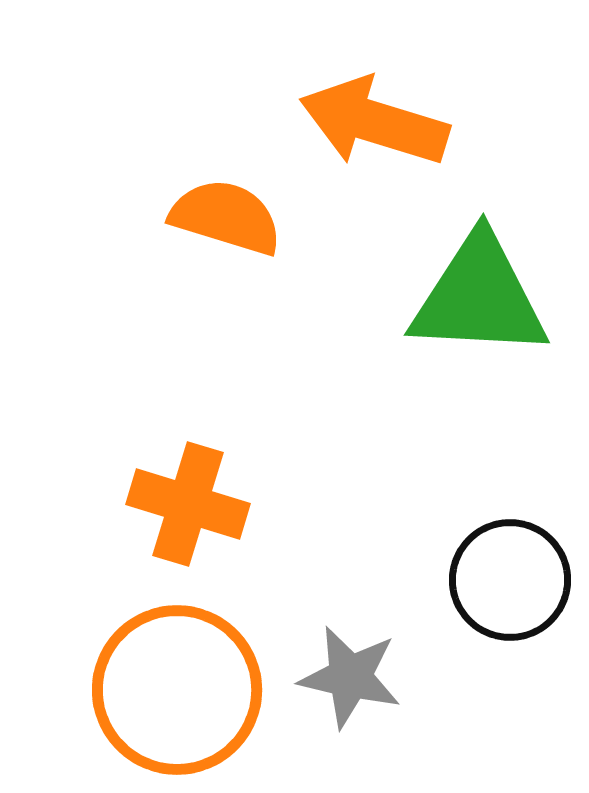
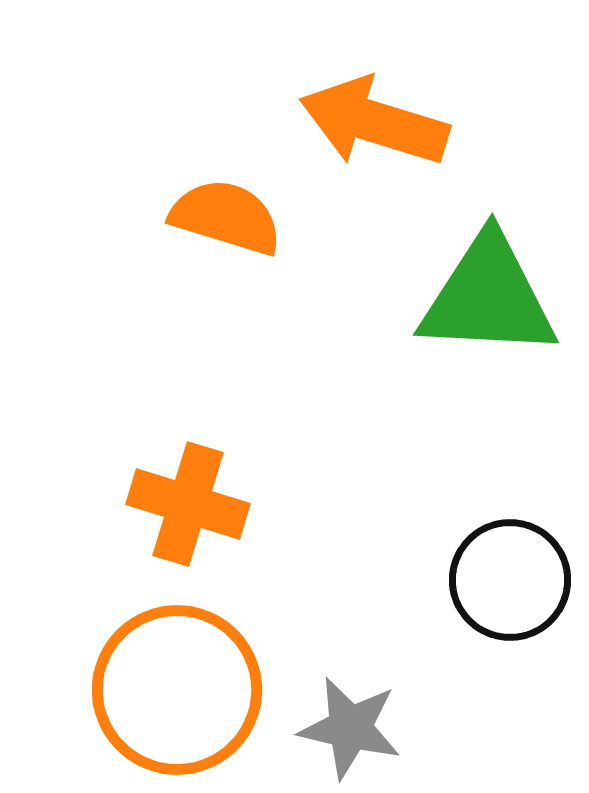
green triangle: moved 9 px right
gray star: moved 51 px down
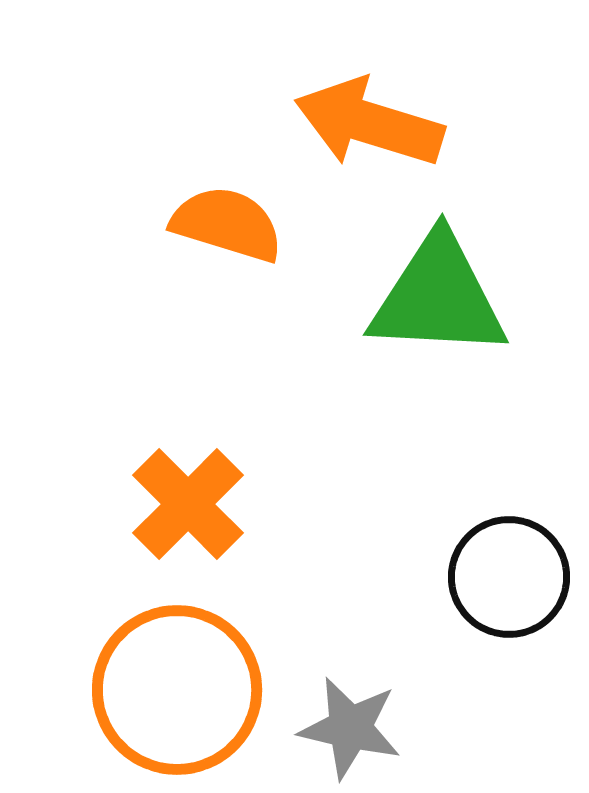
orange arrow: moved 5 px left, 1 px down
orange semicircle: moved 1 px right, 7 px down
green triangle: moved 50 px left
orange cross: rotated 28 degrees clockwise
black circle: moved 1 px left, 3 px up
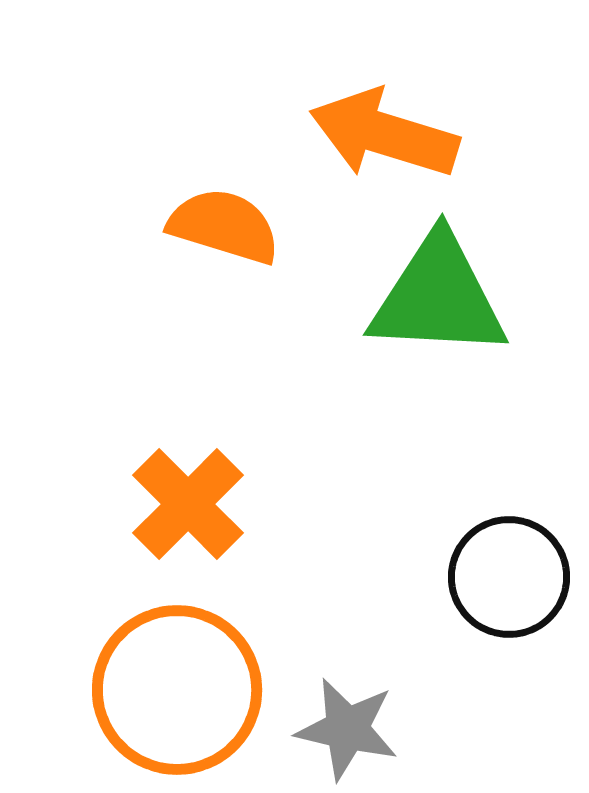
orange arrow: moved 15 px right, 11 px down
orange semicircle: moved 3 px left, 2 px down
gray star: moved 3 px left, 1 px down
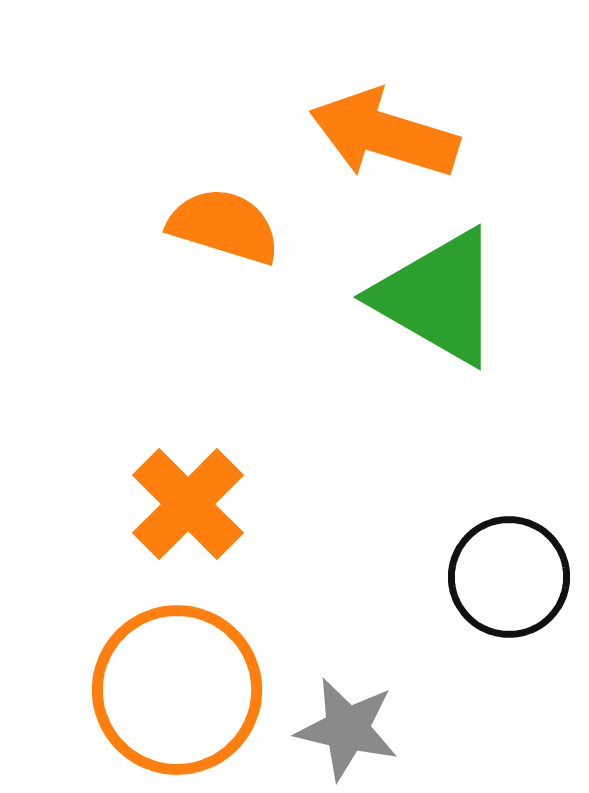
green triangle: rotated 27 degrees clockwise
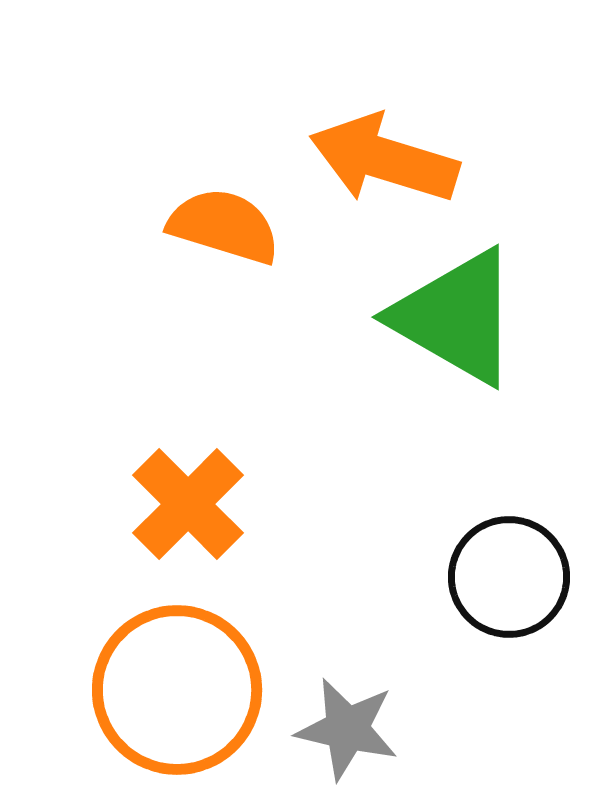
orange arrow: moved 25 px down
green triangle: moved 18 px right, 20 px down
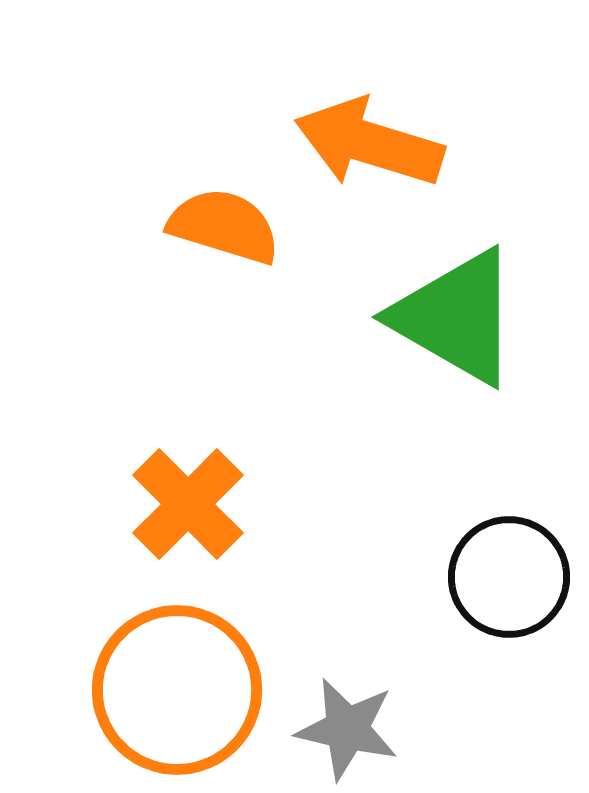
orange arrow: moved 15 px left, 16 px up
